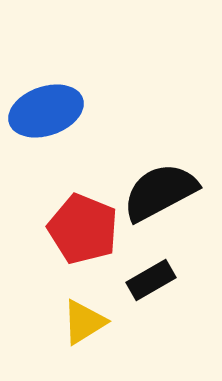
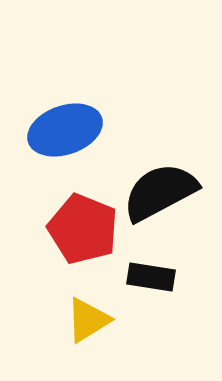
blue ellipse: moved 19 px right, 19 px down
black rectangle: moved 3 px up; rotated 39 degrees clockwise
yellow triangle: moved 4 px right, 2 px up
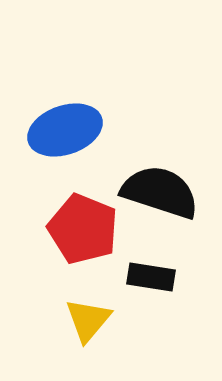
black semicircle: rotated 46 degrees clockwise
yellow triangle: rotated 18 degrees counterclockwise
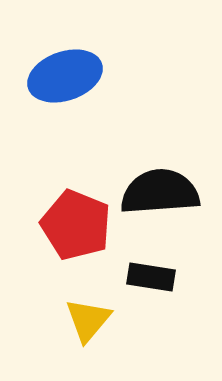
blue ellipse: moved 54 px up
black semicircle: rotated 22 degrees counterclockwise
red pentagon: moved 7 px left, 4 px up
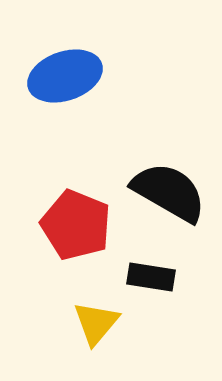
black semicircle: moved 9 px right; rotated 34 degrees clockwise
yellow triangle: moved 8 px right, 3 px down
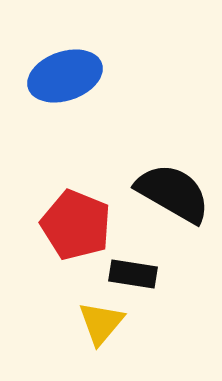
black semicircle: moved 4 px right, 1 px down
black rectangle: moved 18 px left, 3 px up
yellow triangle: moved 5 px right
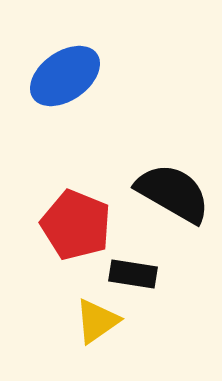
blue ellipse: rotated 16 degrees counterclockwise
yellow triangle: moved 4 px left, 2 px up; rotated 15 degrees clockwise
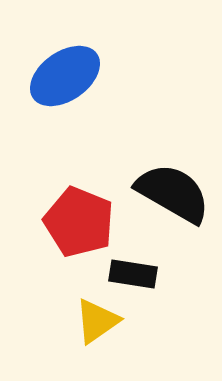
red pentagon: moved 3 px right, 3 px up
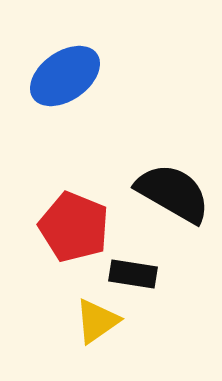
red pentagon: moved 5 px left, 5 px down
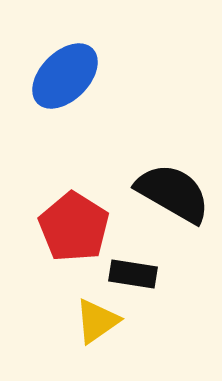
blue ellipse: rotated 10 degrees counterclockwise
red pentagon: rotated 10 degrees clockwise
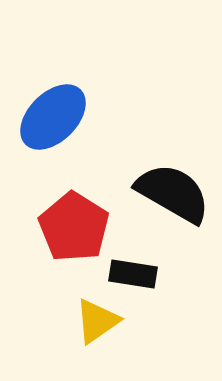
blue ellipse: moved 12 px left, 41 px down
